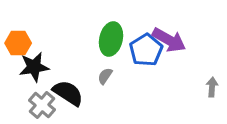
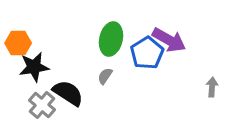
blue pentagon: moved 1 px right, 3 px down
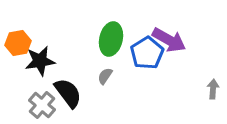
orange hexagon: rotated 10 degrees counterclockwise
black star: moved 6 px right, 6 px up
gray arrow: moved 1 px right, 2 px down
black semicircle: rotated 20 degrees clockwise
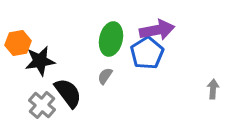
purple arrow: moved 12 px left, 10 px up; rotated 40 degrees counterclockwise
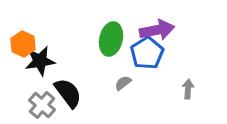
orange hexagon: moved 5 px right, 1 px down; rotated 25 degrees counterclockwise
gray semicircle: moved 18 px right, 7 px down; rotated 18 degrees clockwise
gray arrow: moved 25 px left
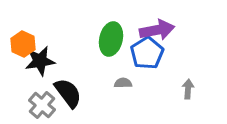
gray semicircle: rotated 36 degrees clockwise
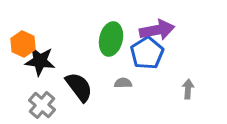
black star: rotated 16 degrees clockwise
black semicircle: moved 11 px right, 6 px up
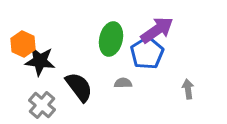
purple arrow: rotated 24 degrees counterclockwise
gray arrow: rotated 12 degrees counterclockwise
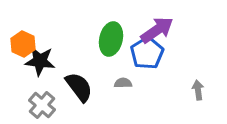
gray arrow: moved 10 px right, 1 px down
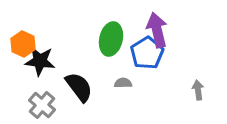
purple arrow: rotated 68 degrees counterclockwise
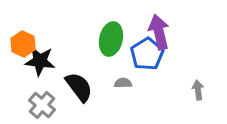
purple arrow: moved 2 px right, 2 px down
blue pentagon: moved 1 px down
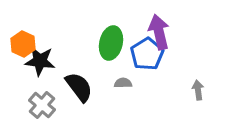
green ellipse: moved 4 px down
